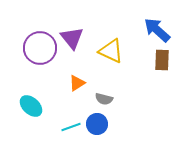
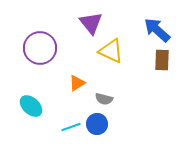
purple triangle: moved 19 px right, 15 px up
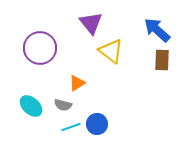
yellow triangle: rotated 12 degrees clockwise
gray semicircle: moved 41 px left, 6 px down
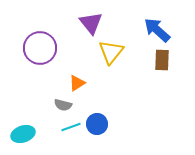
yellow triangle: moved 1 px down; rotated 32 degrees clockwise
cyan ellipse: moved 8 px left, 28 px down; rotated 60 degrees counterclockwise
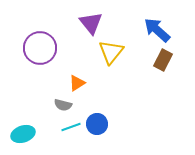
brown rectangle: moved 1 px right; rotated 25 degrees clockwise
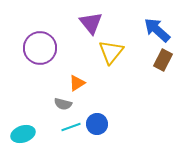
gray semicircle: moved 1 px up
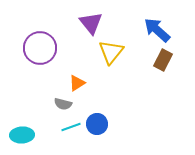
cyan ellipse: moved 1 px left, 1 px down; rotated 15 degrees clockwise
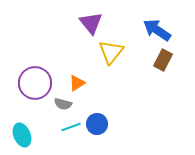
blue arrow: rotated 8 degrees counterclockwise
purple circle: moved 5 px left, 35 px down
cyan ellipse: rotated 70 degrees clockwise
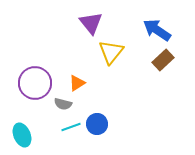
brown rectangle: rotated 20 degrees clockwise
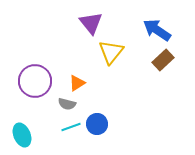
purple circle: moved 2 px up
gray semicircle: moved 4 px right
